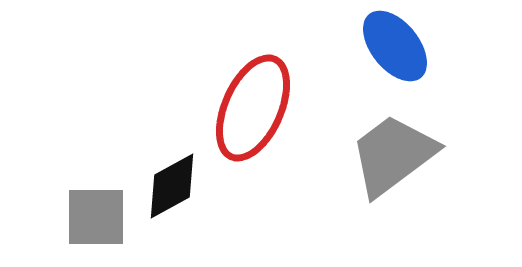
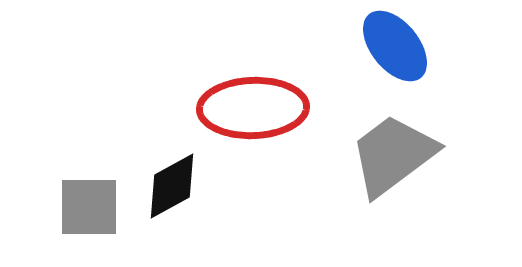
red ellipse: rotated 64 degrees clockwise
gray square: moved 7 px left, 10 px up
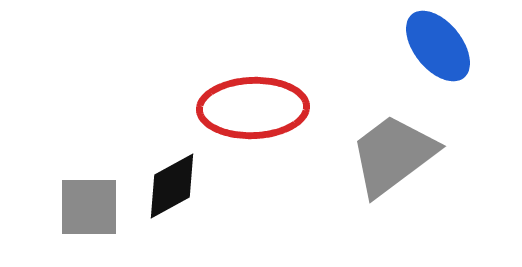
blue ellipse: moved 43 px right
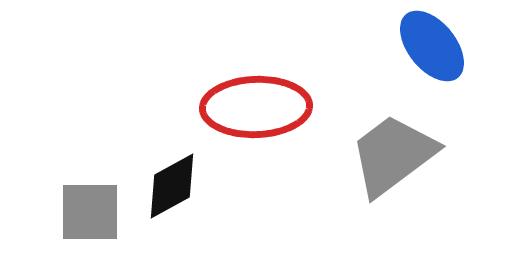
blue ellipse: moved 6 px left
red ellipse: moved 3 px right, 1 px up
gray square: moved 1 px right, 5 px down
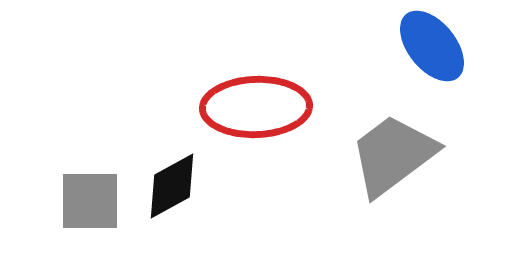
gray square: moved 11 px up
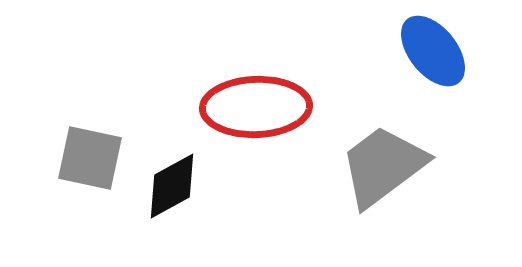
blue ellipse: moved 1 px right, 5 px down
gray trapezoid: moved 10 px left, 11 px down
gray square: moved 43 px up; rotated 12 degrees clockwise
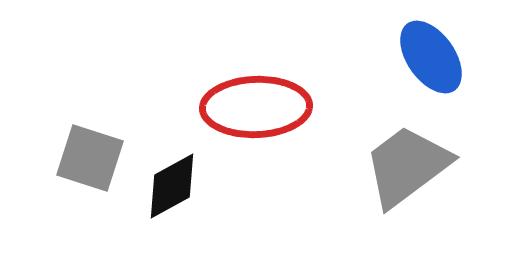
blue ellipse: moved 2 px left, 6 px down; rotated 4 degrees clockwise
gray square: rotated 6 degrees clockwise
gray trapezoid: moved 24 px right
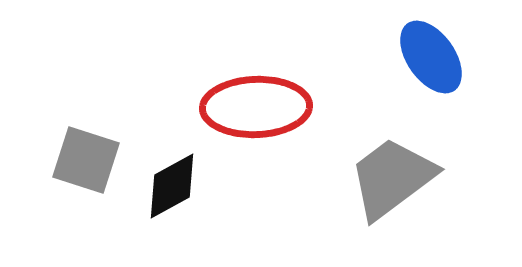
gray square: moved 4 px left, 2 px down
gray trapezoid: moved 15 px left, 12 px down
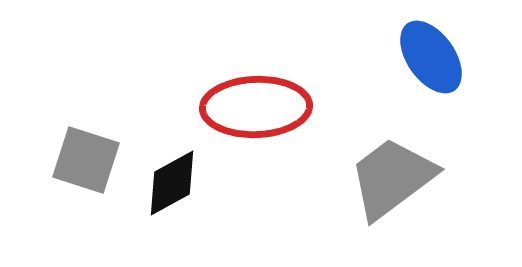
black diamond: moved 3 px up
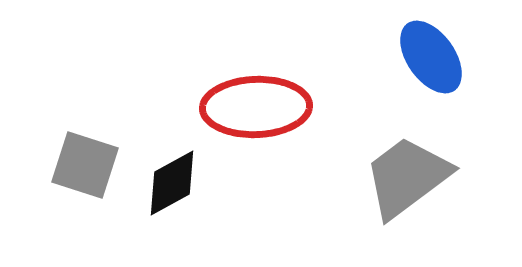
gray square: moved 1 px left, 5 px down
gray trapezoid: moved 15 px right, 1 px up
